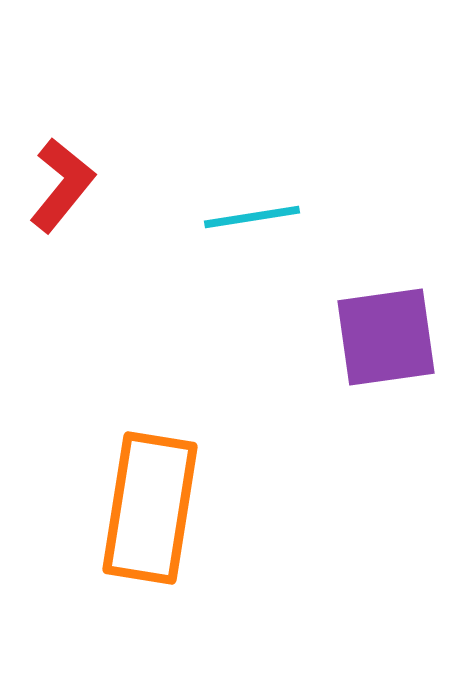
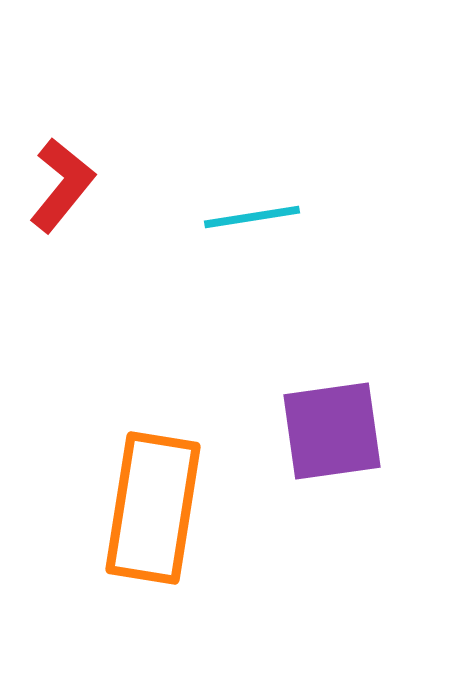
purple square: moved 54 px left, 94 px down
orange rectangle: moved 3 px right
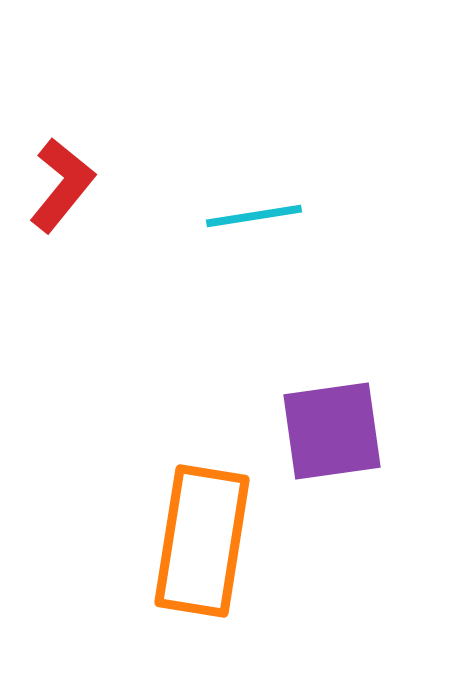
cyan line: moved 2 px right, 1 px up
orange rectangle: moved 49 px right, 33 px down
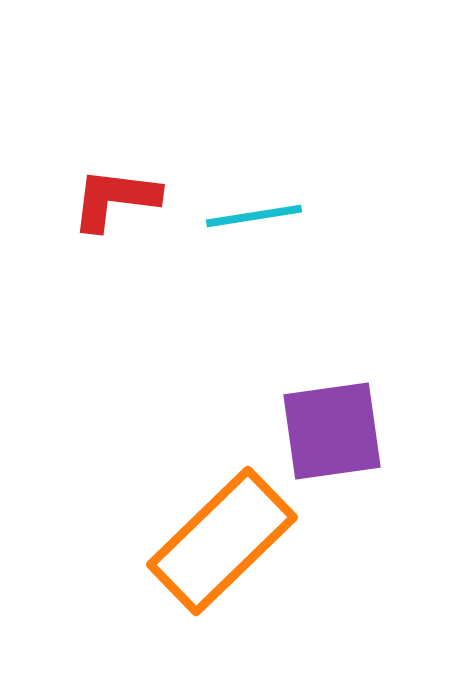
red L-shape: moved 53 px right, 14 px down; rotated 122 degrees counterclockwise
orange rectangle: moved 20 px right; rotated 37 degrees clockwise
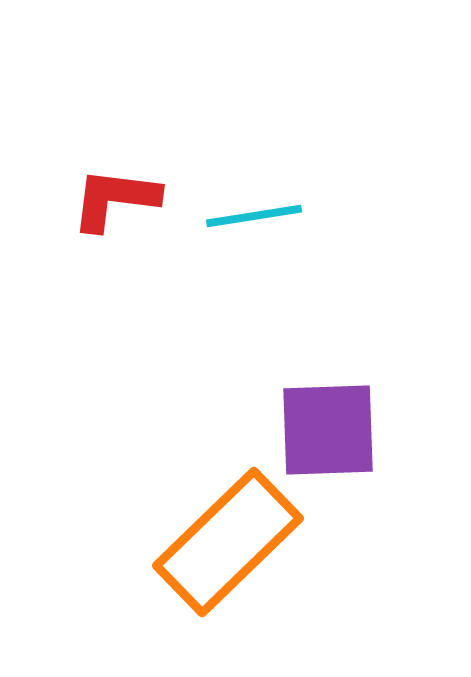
purple square: moved 4 px left, 1 px up; rotated 6 degrees clockwise
orange rectangle: moved 6 px right, 1 px down
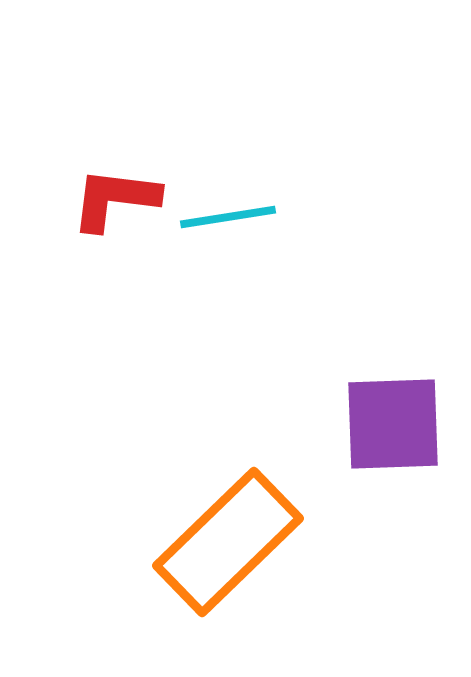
cyan line: moved 26 px left, 1 px down
purple square: moved 65 px right, 6 px up
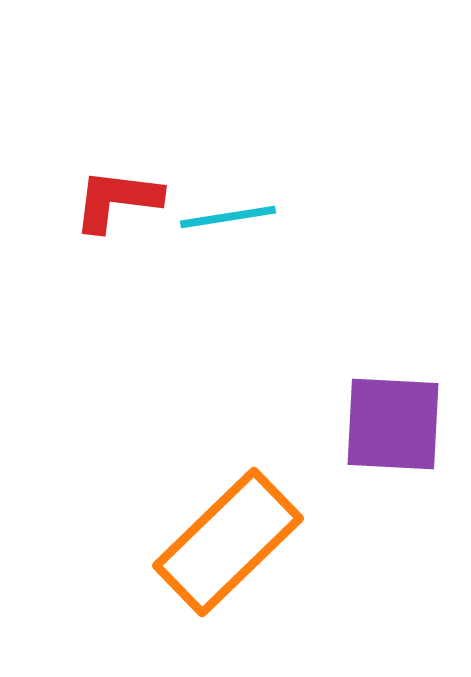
red L-shape: moved 2 px right, 1 px down
purple square: rotated 5 degrees clockwise
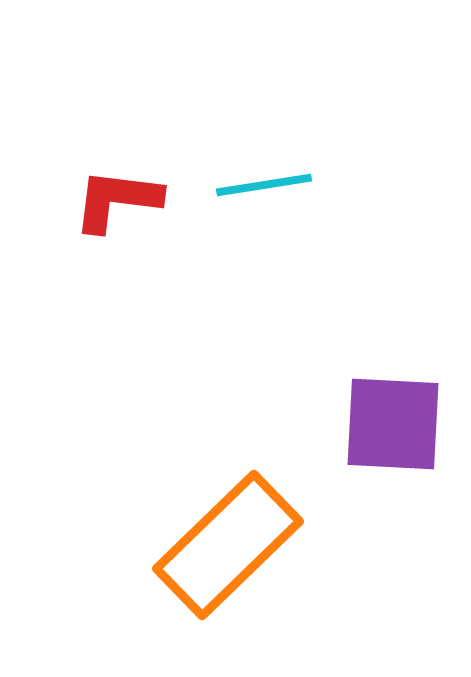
cyan line: moved 36 px right, 32 px up
orange rectangle: moved 3 px down
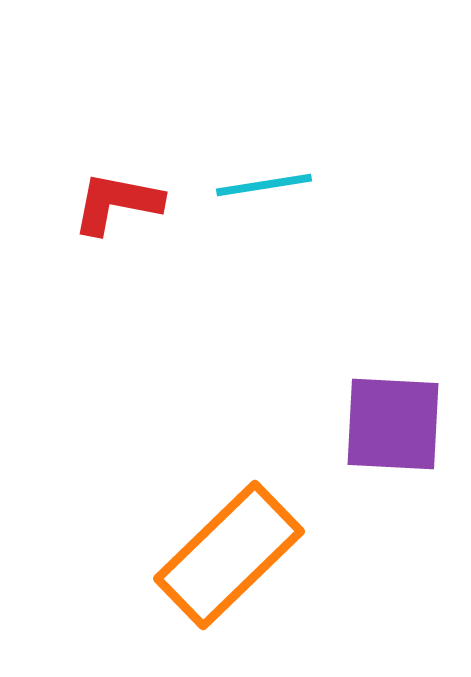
red L-shape: moved 3 px down; rotated 4 degrees clockwise
orange rectangle: moved 1 px right, 10 px down
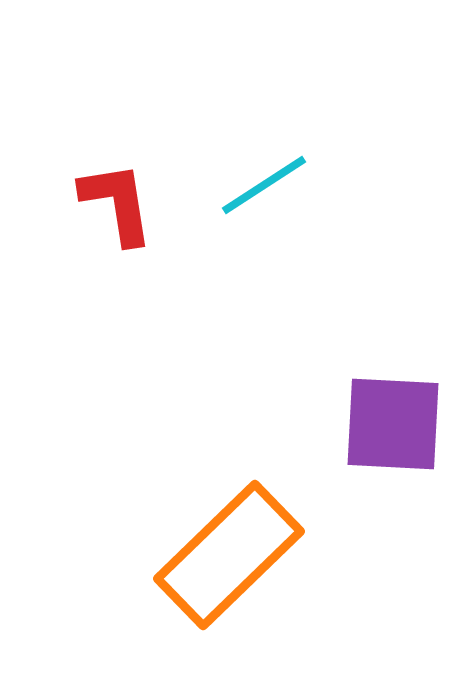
cyan line: rotated 24 degrees counterclockwise
red L-shape: rotated 70 degrees clockwise
